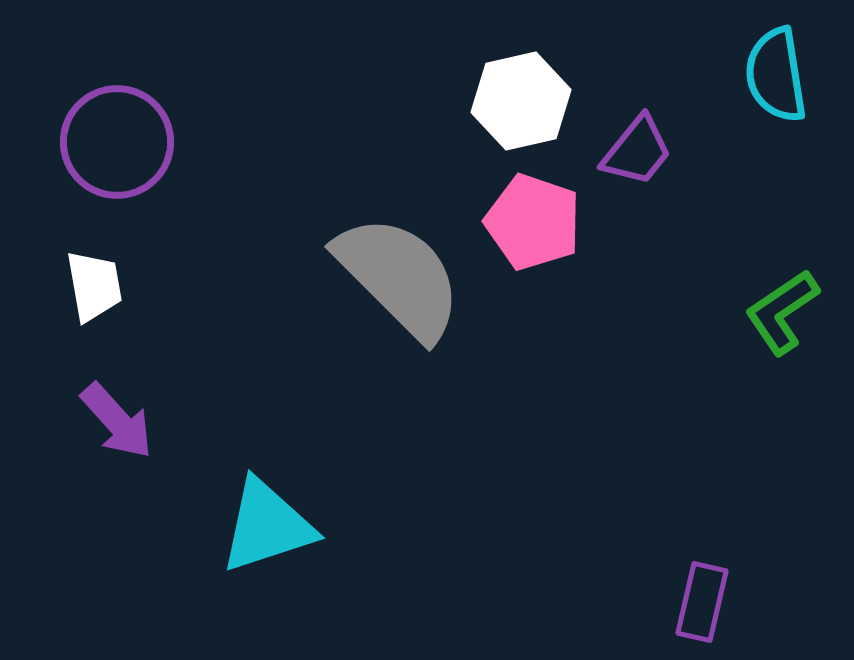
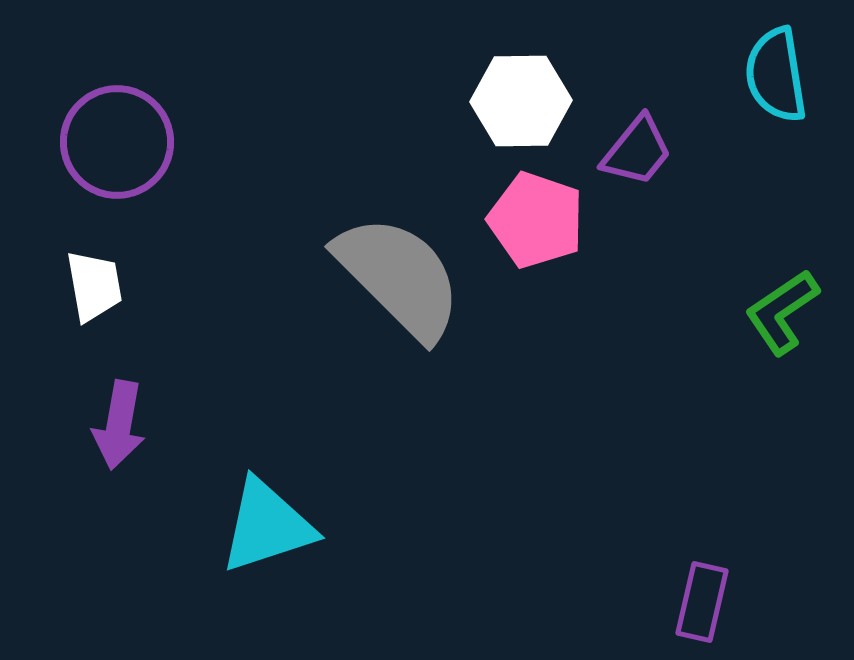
white hexagon: rotated 12 degrees clockwise
pink pentagon: moved 3 px right, 2 px up
purple arrow: moved 2 px right, 4 px down; rotated 52 degrees clockwise
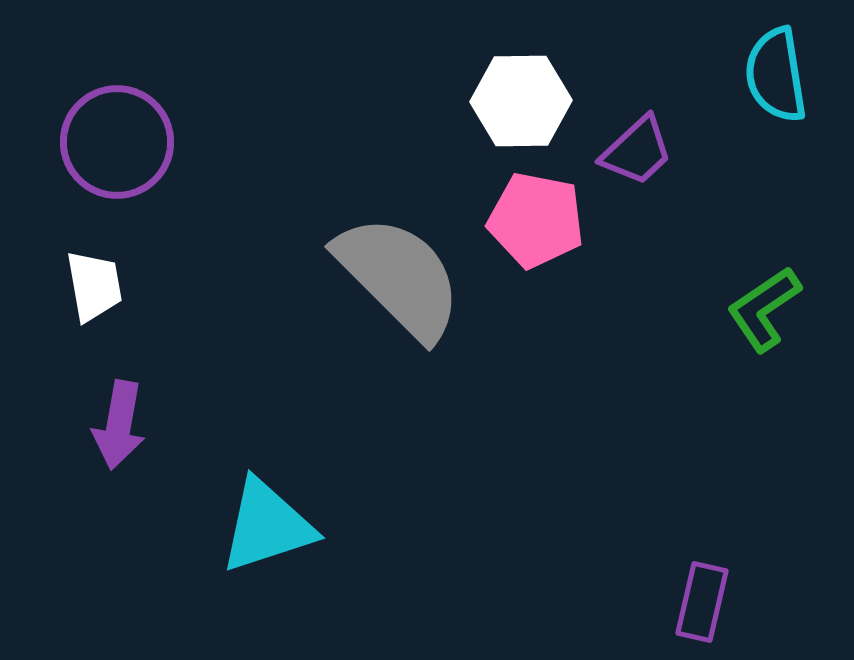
purple trapezoid: rotated 8 degrees clockwise
pink pentagon: rotated 8 degrees counterclockwise
green L-shape: moved 18 px left, 3 px up
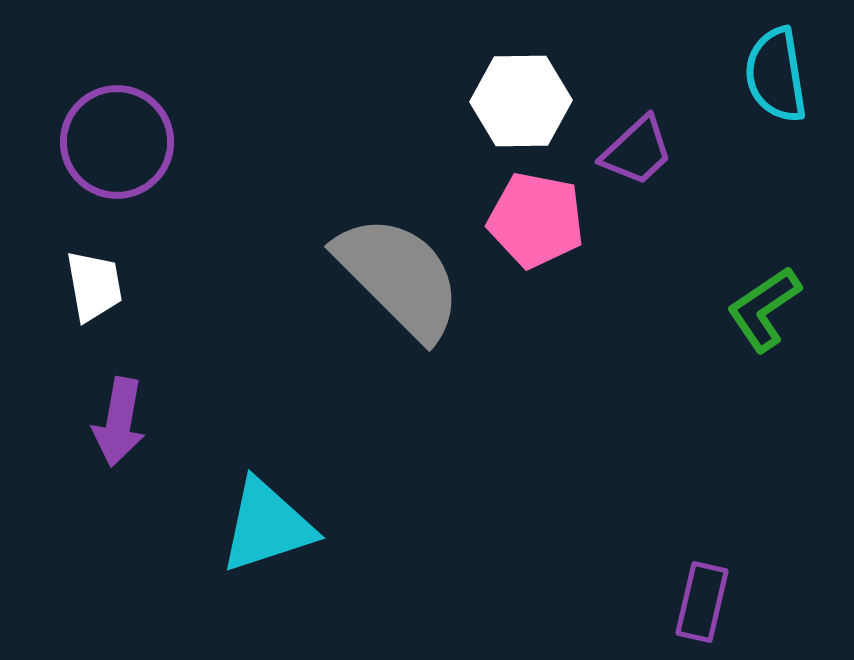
purple arrow: moved 3 px up
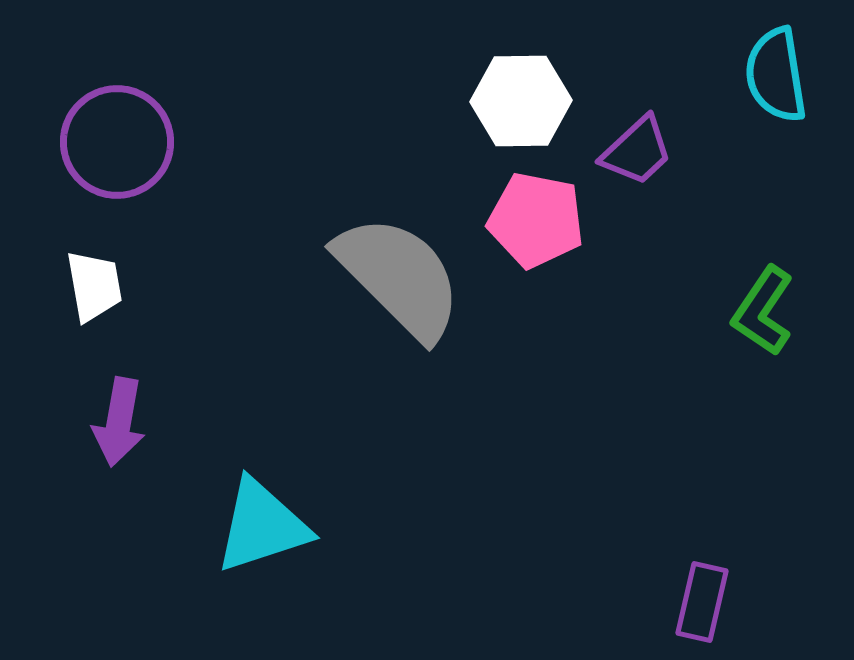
green L-shape: moved 1 px left, 2 px down; rotated 22 degrees counterclockwise
cyan triangle: moved 5 px left
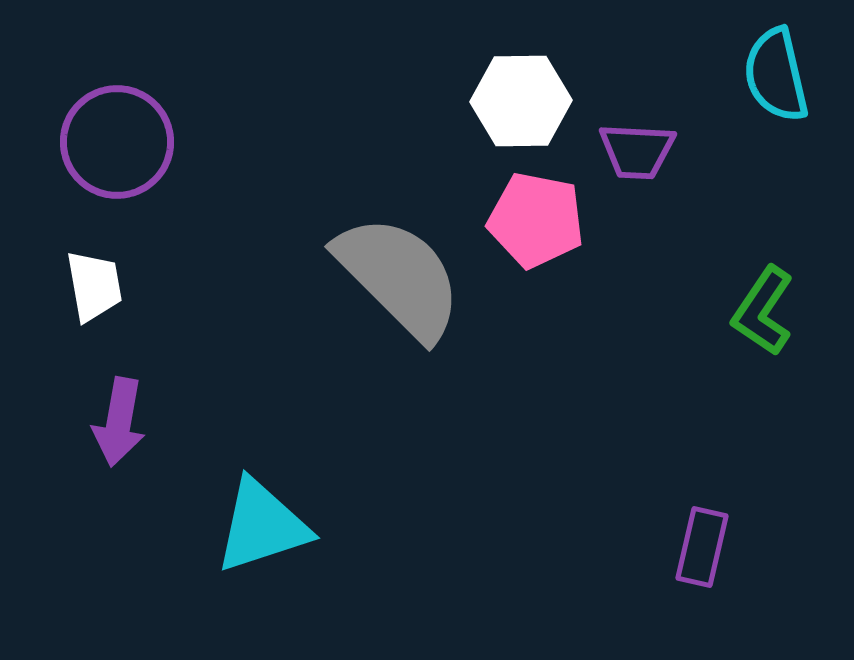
cyan semicircle: rotated 4 degrees counterclockwise
purple trapezoid: rotated 46 degrees clockwise
purple rectangle: moved 55 px up
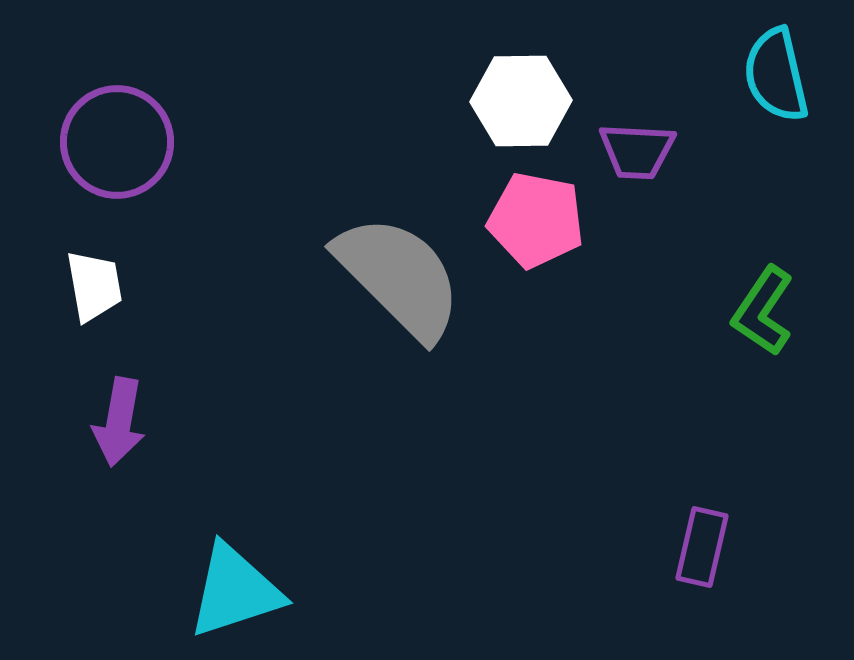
cyan triangle: moved 27 px left, 65 px down
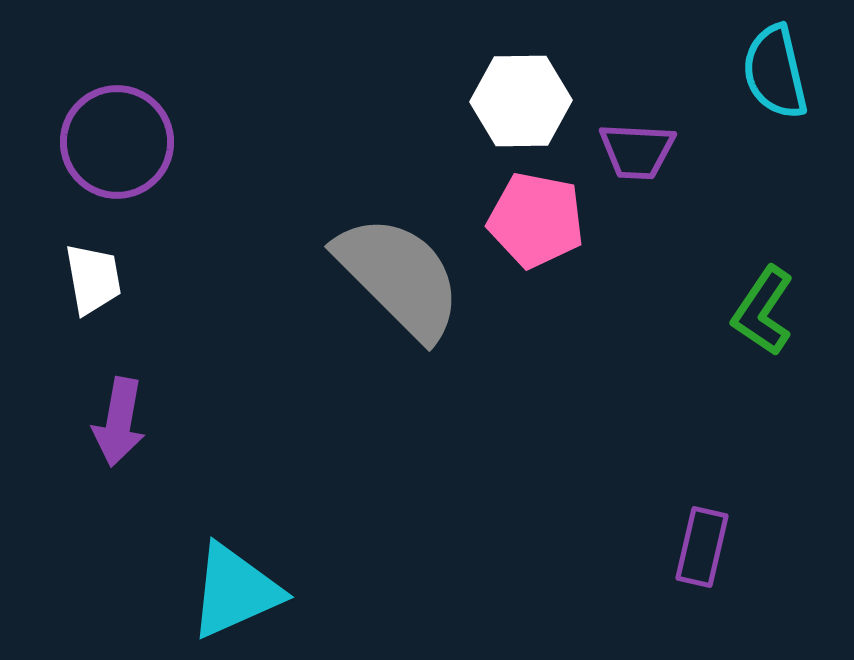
cyan semicircle: moved 1 px left, 3 px up
white trapezoid: moved 1 px left, 7 px up
cyan triangle: rotated 6 degrees counterclockwise
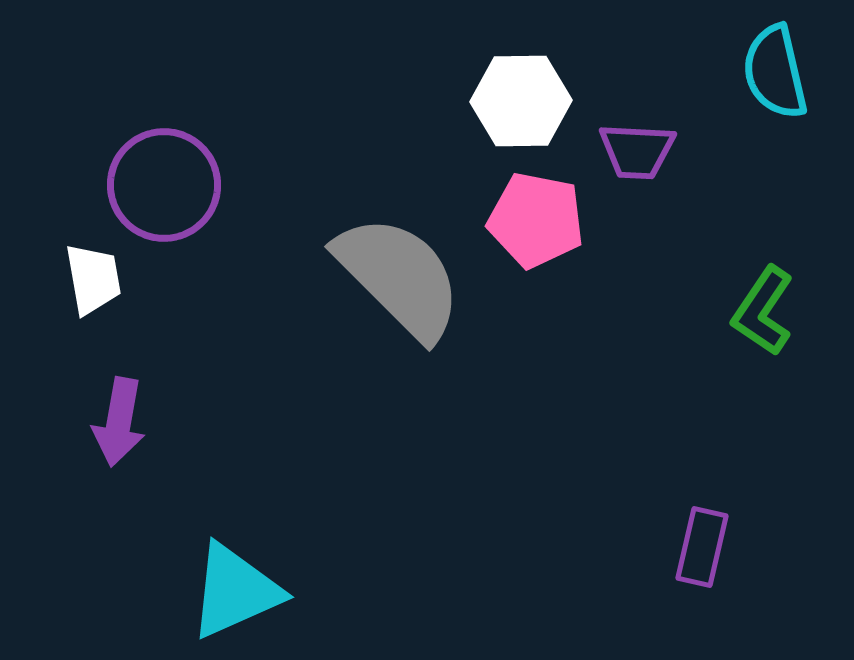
purple circle: moved 47 px right, 43 px down
